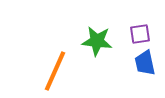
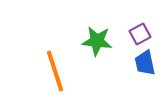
purple square: rotated 20 degrees counterclockwise
orange line: rotated 42 degrees counterclockwise
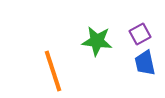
orange line: moved 2 px left
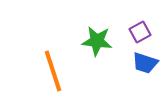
purple square: moved 2 px up
blue trapezoid: rotated 60 degrees counterclockwise
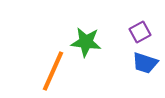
green star: moved 11 px left, 1 px down
orange line: rotated 42 degrees clockwise
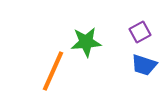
green star: rotated 12 degrees counterclockwise
blue trapezoid: moved 1 px left, 2 px down
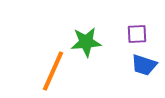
purple square: moved 3 px left, 2 px down; rotated 25 degrees clockwise
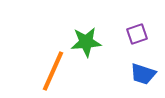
purple square: rotated 15 degrees counterclockwise
blue trapezoid: moved 1 px left, 9 px down
